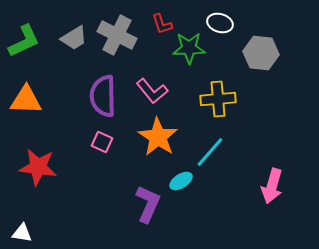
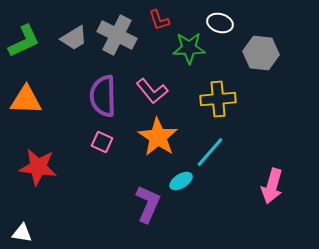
red L-shape: moved 3 px left, 4 px up
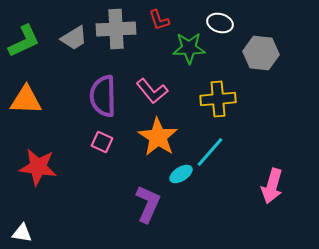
gray cross: moved 1 px left, 6 px up; rotated 30 degrees counterclockwise
cyan ellipse: moved 7 px up
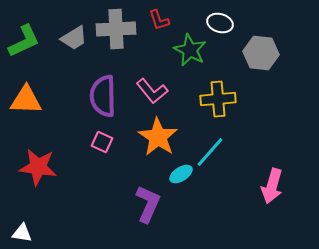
green star: moved 1 px right, 2 px down; rotated 28 degrees clockwise
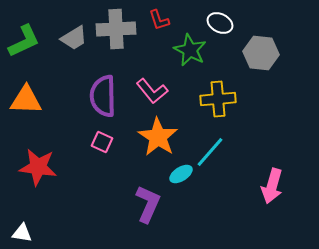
white ellipse: rotated 10 degrees clockwise
